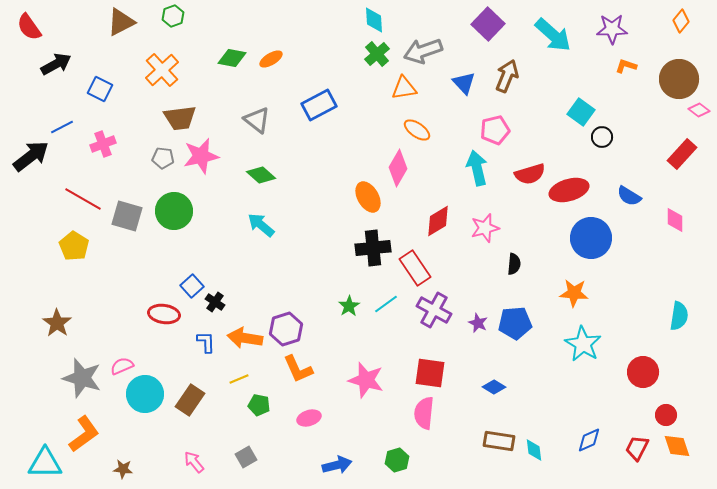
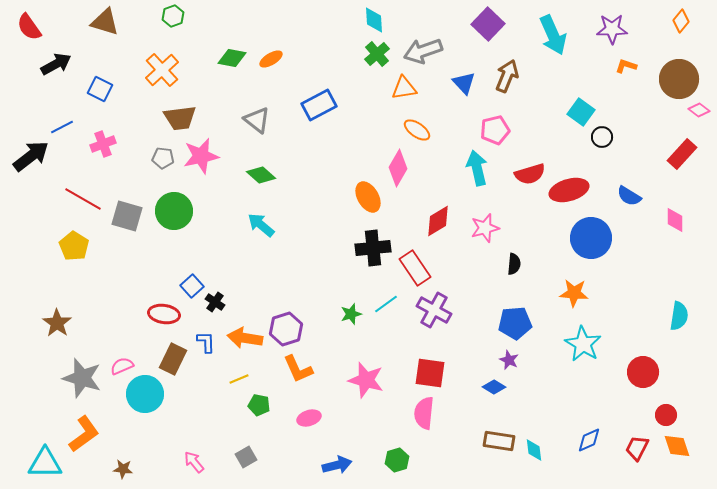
brown triangle at (121, 22): moved 16 px left; rotated 44 degrees clockwise
cyan arrow at (553, 35): rotated 24 degrees clockwise
green star at (349, 306): moved 2 px right, 8 px down; rotated 15 degrees clockwise
purple star at (478, 323): moved 31 px right, 37 px down
brown rectangle at (190, 400): moved 17 px left, 41 px up; rotated 8 degrees counterclockwise
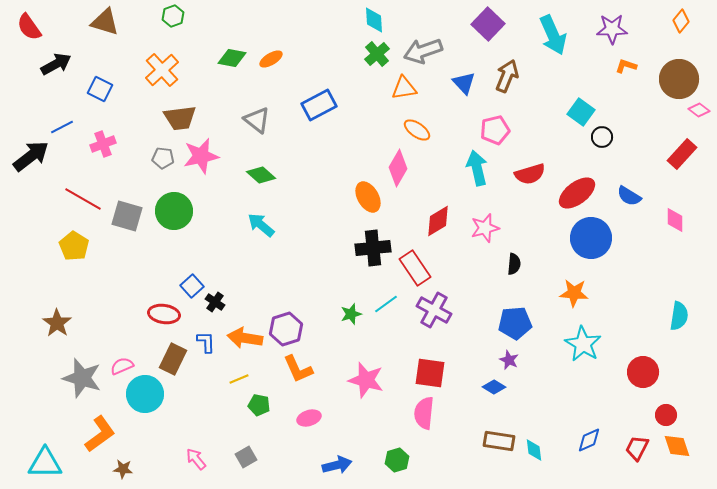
red ellipse at (569, 190): moved 8 px right, 3 px down; rotated 21 degrees counterclockwise
orange L-shape at (84, 434): moved 16 px right
pink arrow at (194, 462): moved 2 px right, 3 px up
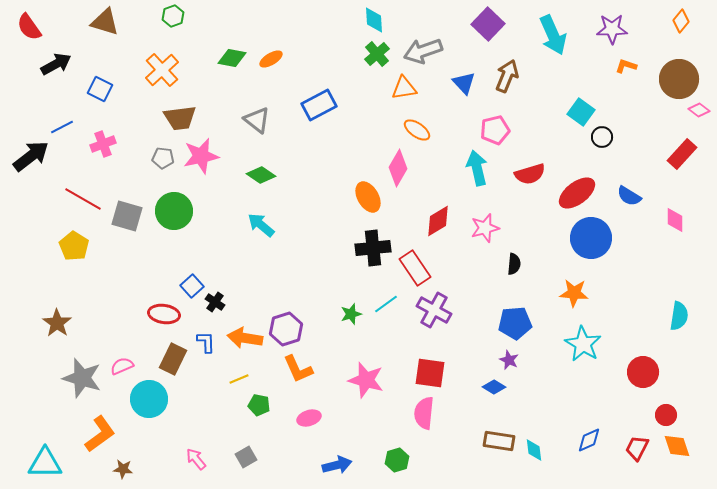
green diamond at (261, 175): rotated 8 degrees counterclockwise
cyan circle at (145, 394): moved 4 px right, 5 px down
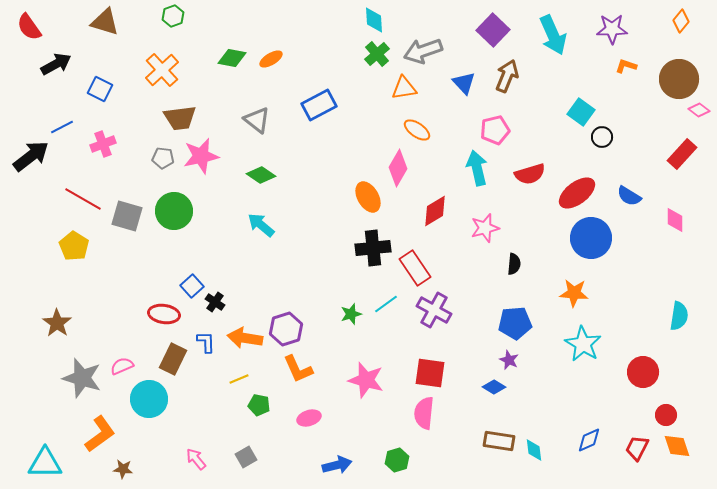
purple square at (488, 24): moved 5 px right, 6 px down
red diamond at (438, 221): moved 3 px left, 10 px up
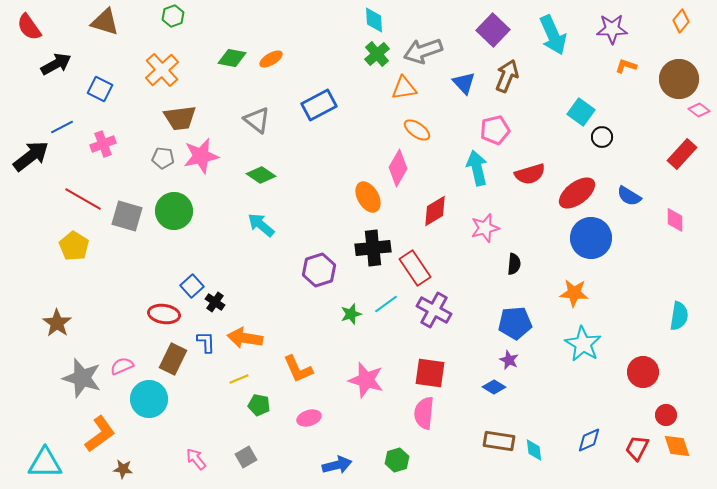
purple hexagon at (286, 329): moved 33 px right, 59 px up
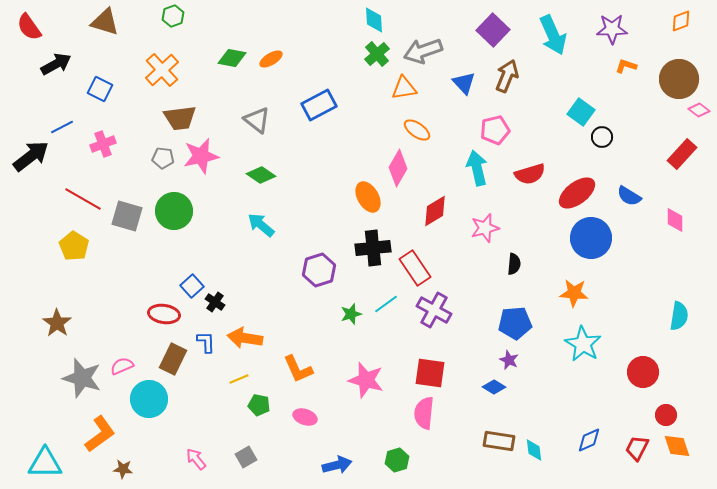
orange diamond at (681, 21): rotated 30 degrees clockwise
pink ellipse at (309, 418): moved 4 px left, 1 px up; rotated 35 degrees clockwise
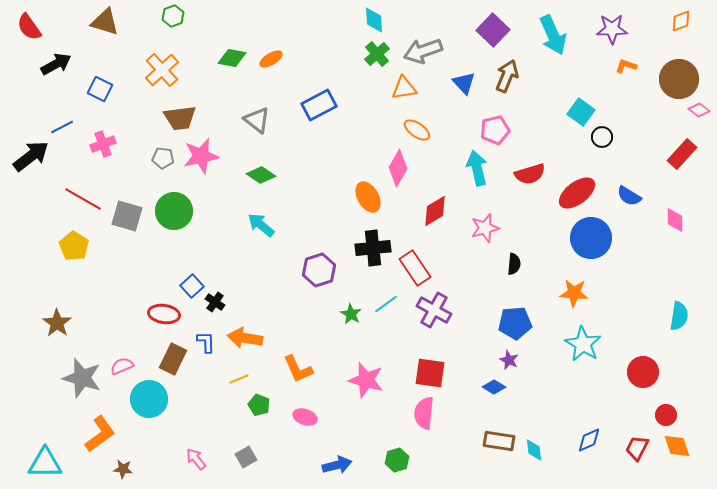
green star at (351, 314): rotated 25 degrees counterclockwise
green pentagon at (259, 405): rotated 10 degrees clockwise
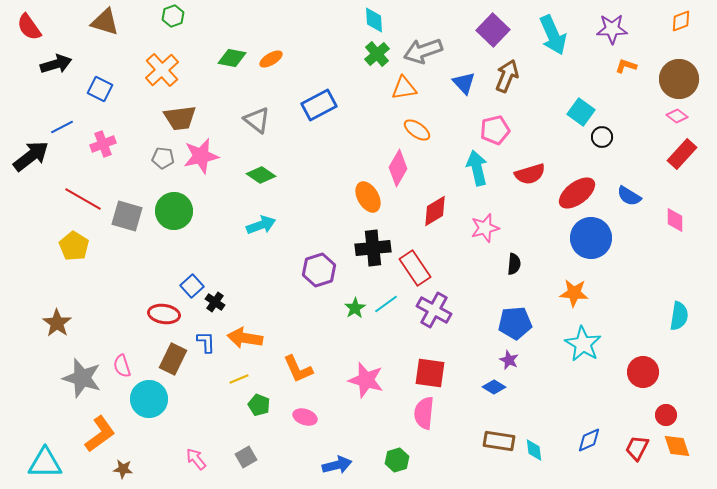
black arrow at (56, 64): rotated 12 degrees clockwise
pink diamond at (699, 110): moved 22 px left, 6 px down
cyan arrow at (261, 225): rotated 120 degrees clockwise
green star at (351, 314): moved 4 px right, 6 px up; rotated 10 degrees clockwise
pink semicircle at (122, 366): rotated 85 degrees counterclockwise
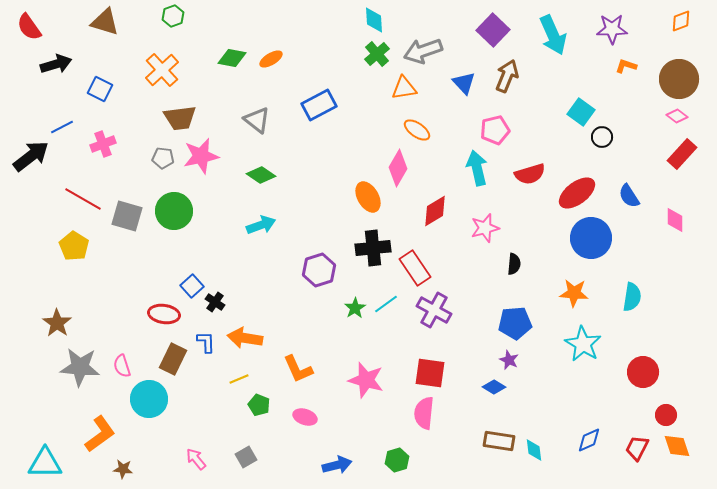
blue semicircle at (629, 196): rotated 25 degrees clockwise
cyan semicircle at (679, 316): moved 47 px left, 19 px up
gray star at (82, 378): moved 2 px left, 11 px up; rotated 12 degrees counterclockwise
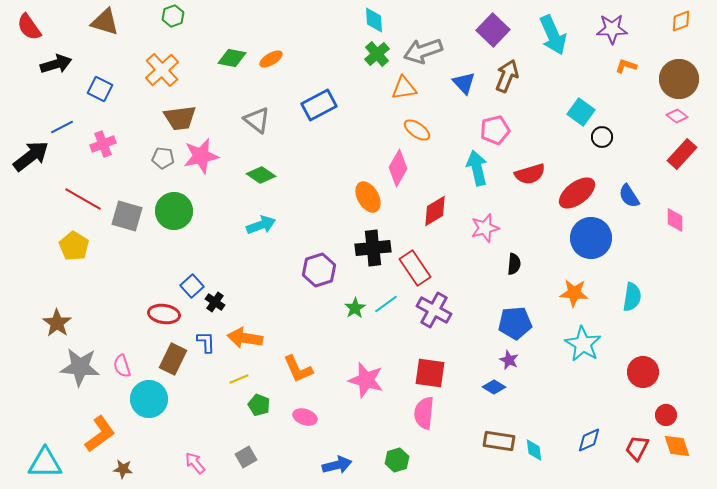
pink arrow at (196, 459): moved 1 px left, 4 px down
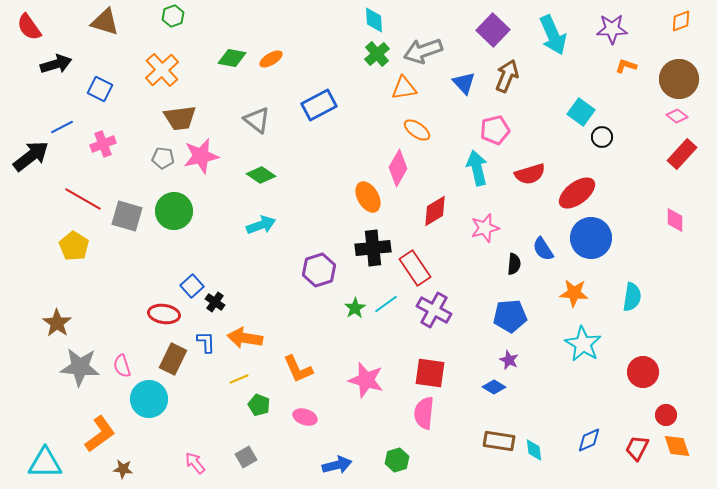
blue semicircle at (629, 196): moved 86 px left, 53 px down
blue pentagon at (515, 323): moved 5 px left, 7 px up
